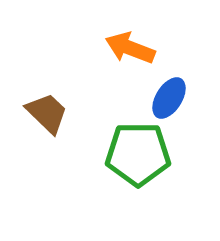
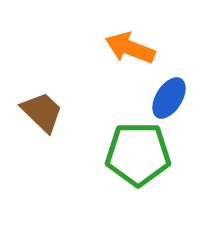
brown trapezoid: moved 5 px left, 1 px up
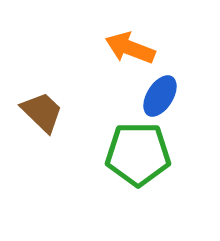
blue ellipse: moved 9 px left, 2 px up
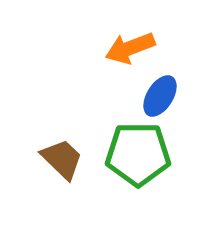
orange arrow: rotated 42 degrees counterclockwise
brown trapezoid: moved 20 px right, 47 px down
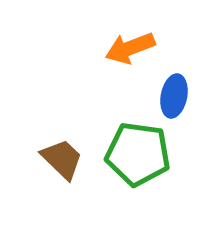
blue ellipse: moved 14 px right; rotated 21 degrees counterclockwise
green pentagon: rotated 8 degrees clockwise
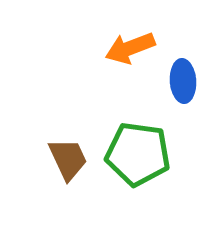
blue ellipse: moved 9 px right, 15 px up; rotated 15 degrees counterclockwise
brown trapezoid: moved 6 px right; rotated 21 degrees clockwise
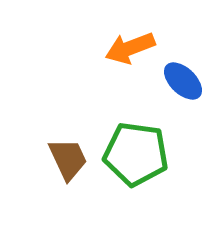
blue ellipse: rotated 42 degrees counterclockwise
green pentagon: moved 2 px left
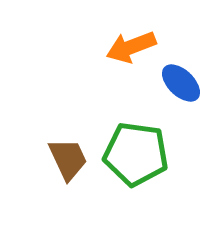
orange arrow: moved 1 px right, 1 px up
blue ellipse: moved 2 px left, 2 px down
